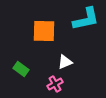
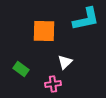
white triangle: rotated 21 degrees counterclockwise
pink cross: moved 2 px left; rotated 21 degrees clockwise
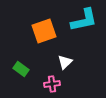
cyan L-shape: moved 2 px left, 1 px down
orange square: rotated 20 degrees counterclockwise
pink cross: moved 1 px left
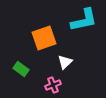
orange square: moved 7 px down
pink cross: moved 1 px right, 1 px down; rotated 14 degrees counterclockwise
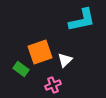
cyan L-shape: moved 2 px left
orange square: moved 4 px left, 14 px down
white triangle: moved 2 px up
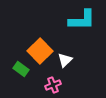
cyan L-shape: rotated 12 degrees clockwise
orange square: moved 1 px up; rotated 25 degrees counterclockwise
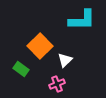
orange square: moved 5 px up
pink cross: moved 4 px right, 1 px up
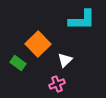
orange square: moved 2 px left, 2 px up
green rectangle: moved 3 px left, 6 px up
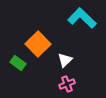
cyan L-shape: moved 2 px up; rotated 136 degrees counterclockwise
pink cross: moved 10 px right
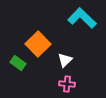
pink cross: rotated 28 degrees clockwise
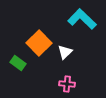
cyan L-shape: moved 1 px down
orange square: moved 1 px right, 1 px up
white triangle: moved 8 px up
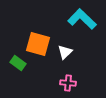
orange square: moved 1 px left, 1 px down; rotated 30 degrees counterclockwise
pink cross: moved 1 px right, 1 px up
